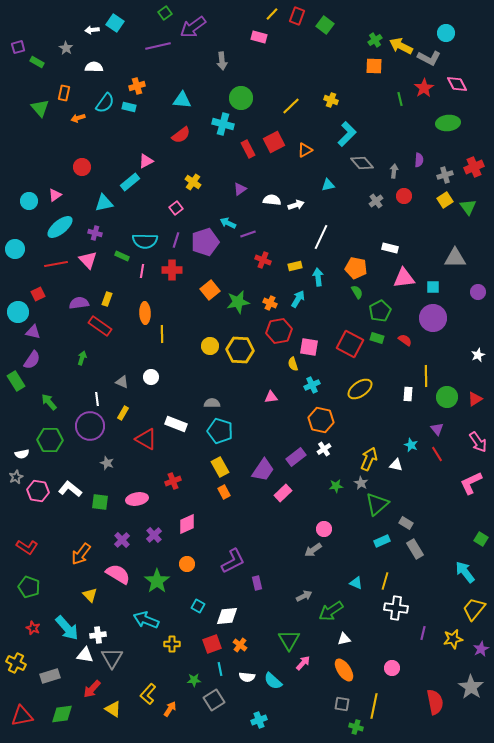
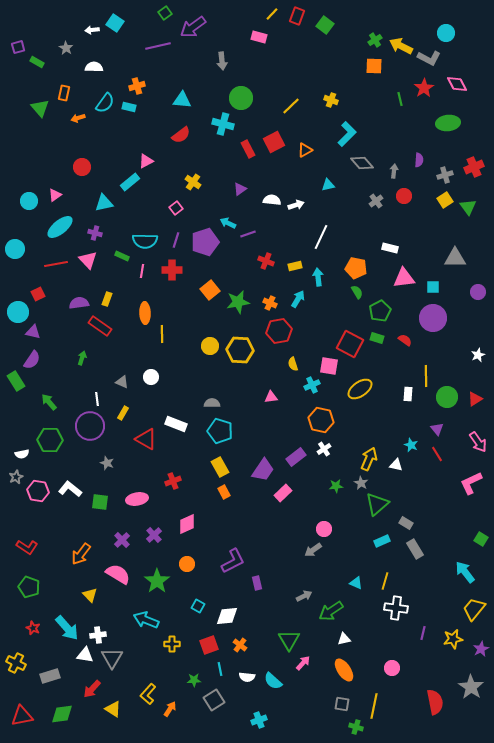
red cross at (263, 260): moved 3 px right, 1 px down
pink square at (309, 347): moved 20 px right, 19 px down
red square at (212, 644): moved 3 px left, 1 px down
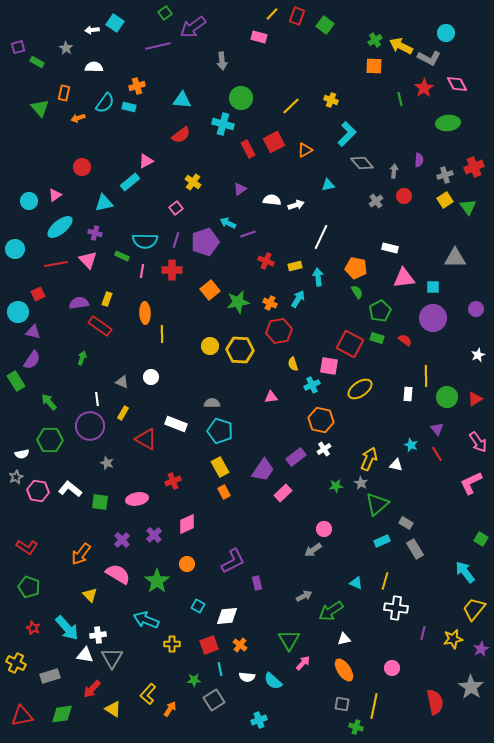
purple circle at (478, 292): moved 2 px left, 17 px down
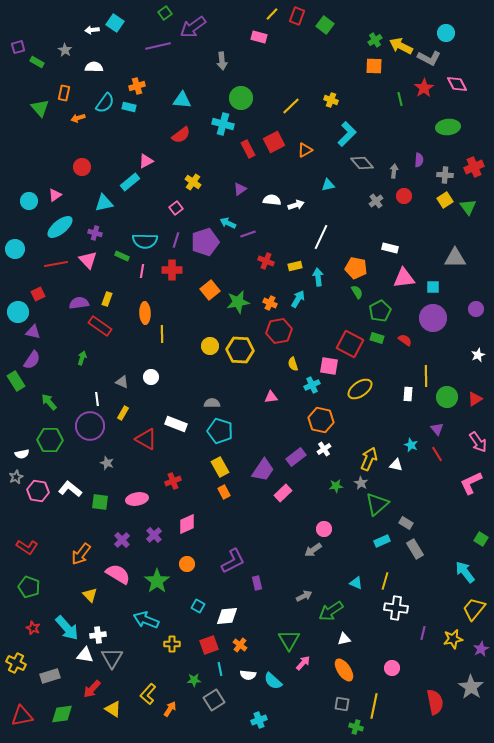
gray star at (66, 48): moved 1 px left, 2 px down
green ellipse at (448, 123): moved 4 px down
gray cross at (445, 175): rotated 21 degrees clockwise
white semicircle at (247, 677): moved 1 px right, 2 px up
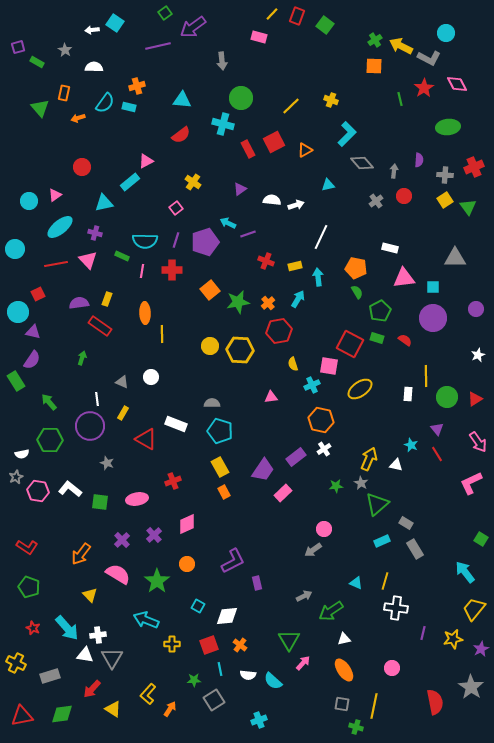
orange cross at (270, 303): moved 2 px left; rotated 24 degrees clockwise
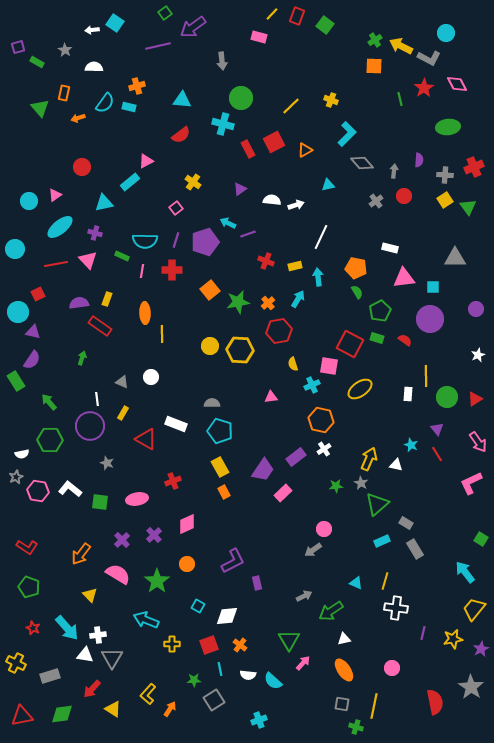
purple circle at (433, 318): moved 3 px left, 1 px down
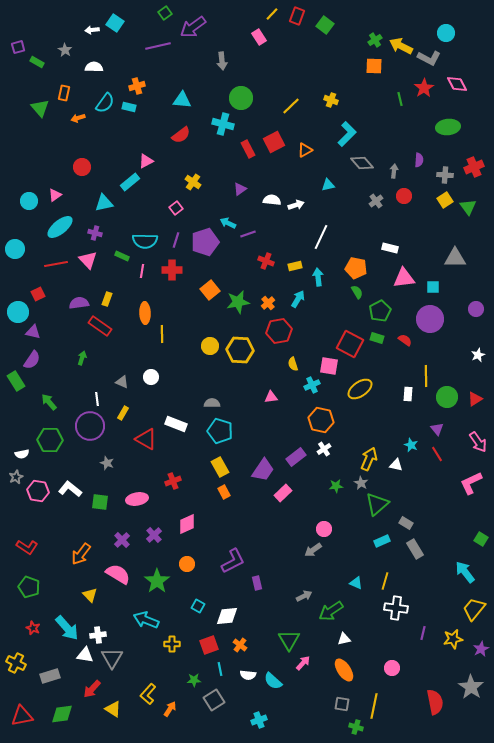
pink rectangle at (259, 37): rotated 42 degrees clockwise
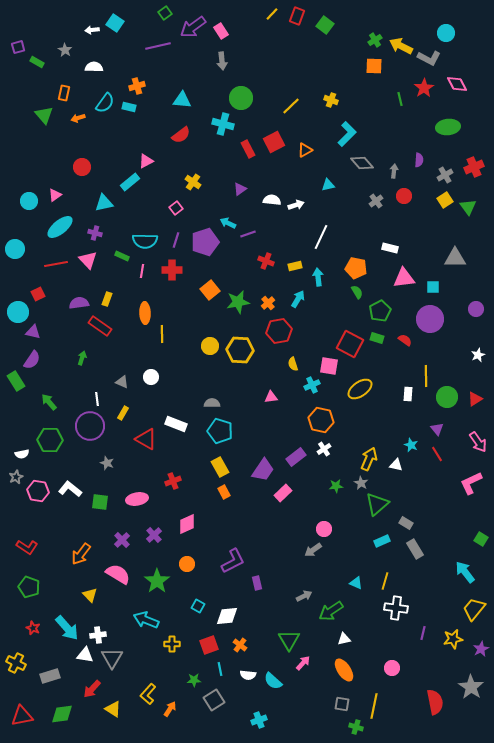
pink rectangle at (259, 37): moved 38 px left, 6 px up
green triangle at (40, 108): moved 4 px right, 7 px down
gray cross at (445, 175): rotated 35 degrees counterclockwise
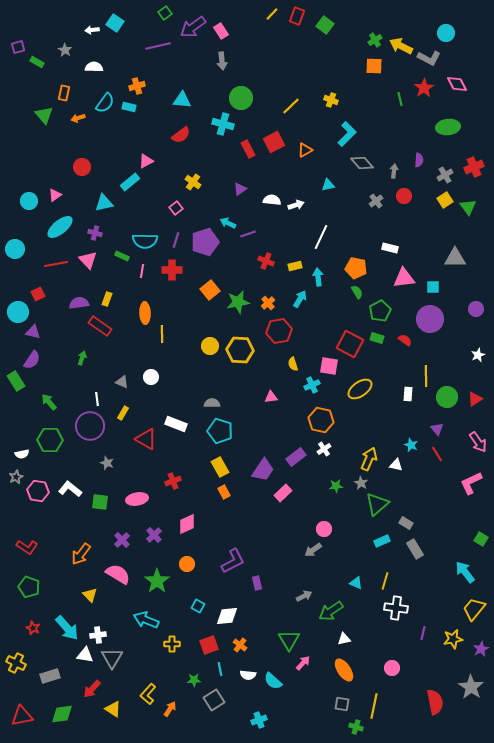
cyan arrow at (298, 299): moved 2 px right
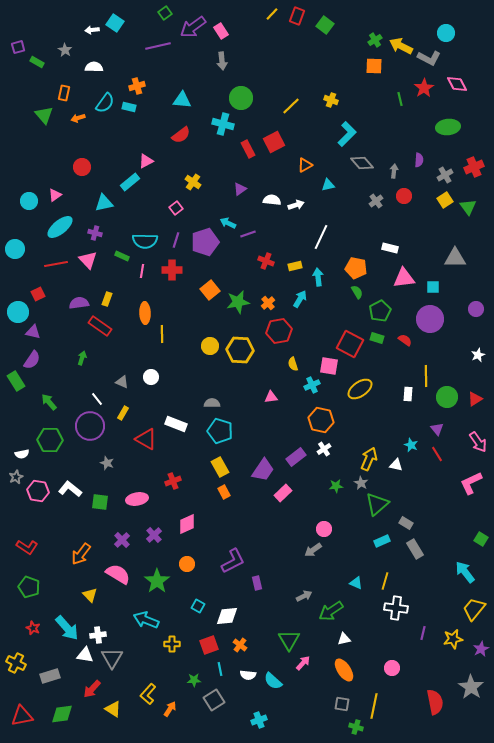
orange triangle at (305, 150): moved 15 px down
white line at (97, 399): rotated 32 degrees counterclockwise
